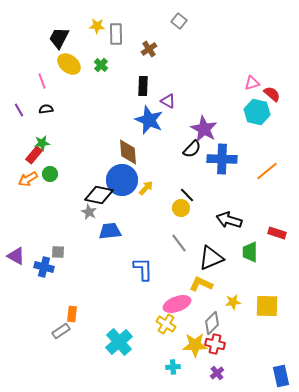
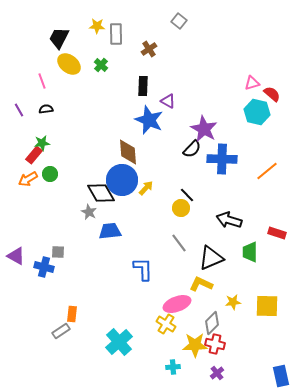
black diamond at (99, 195): moved 2 px right, 2 px up; rotated 48 degrees clockwise
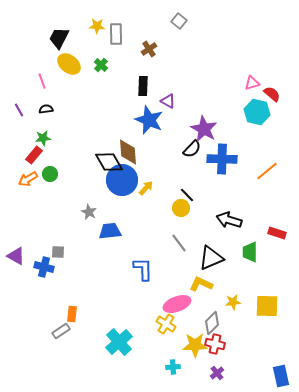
green star at (42, 143): moved 1 px right, 5 px up
black diamond at (101, 193): moved 8 px right, 31 px up
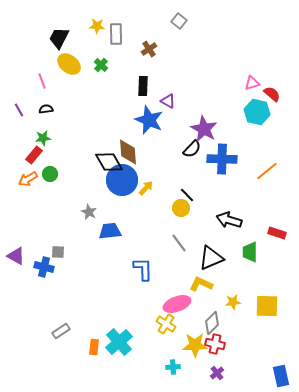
orange rectangle at (72, 314): moved 22 px right, 33 px down
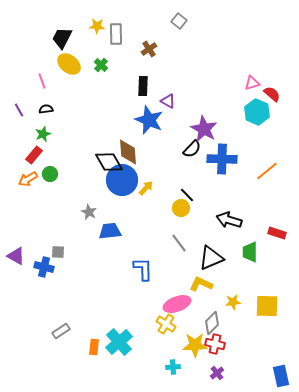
black trapezoid at (59, 38): moved 3 px right
cyan hexagon at (257, 112): rotated 10 degrees clockwise
green star at (43, 138): moved 4 px up; rotated 14 degrees counterclockwise
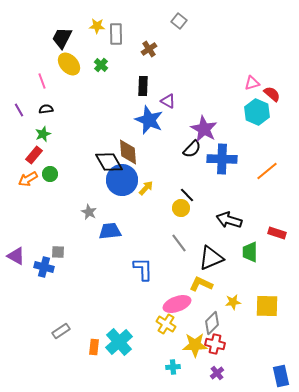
yellow ellipse at (69, 64): rotated 10 degrees clockwise
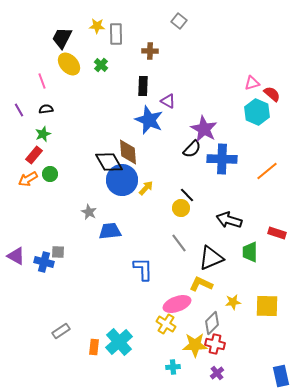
brown cross at (149, 49): moved 1 px right, 2 px down; rotated 35 degrees clockwise
blue cross at (44, 267): moved 5 px up
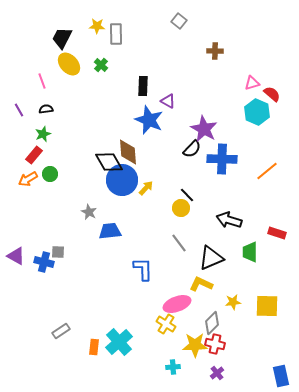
brown cross at (150, 51): moved 65 px right
